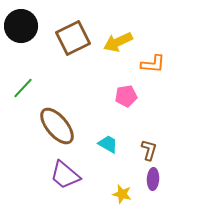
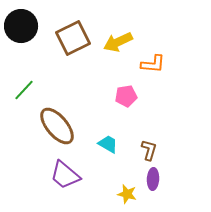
green line: moved 1 px right, 2 px down
yellow star: moved 5 px right
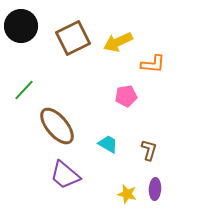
purple ellipse: moved 2 px right, 10 px down
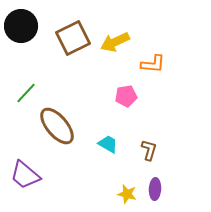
yellow arrow: moved 3 px left
green line: moved 2 px right, 3 px down
purple trapezoid: moved 40 px left
